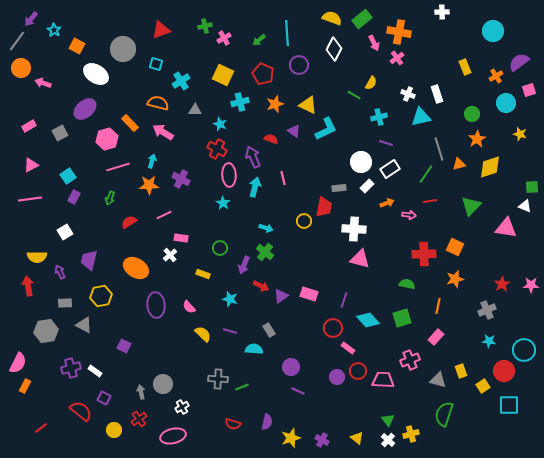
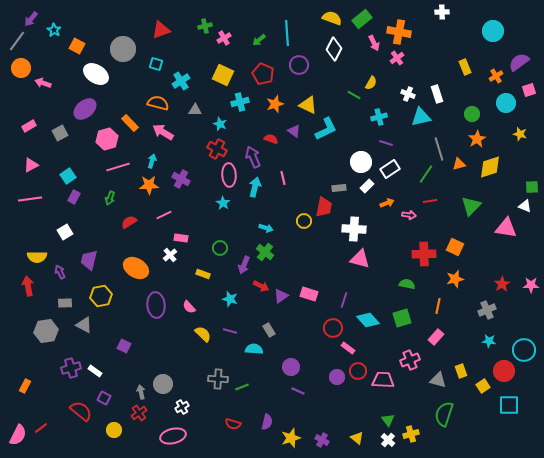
pink semicircle at (18, 363): moved 72 px down
red cross at (139, 419): moved 6 px up
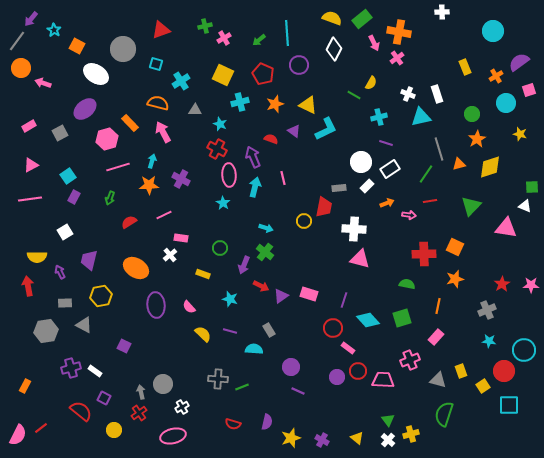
pink arrow at (163, 132): rotated 30 degrees clockwise
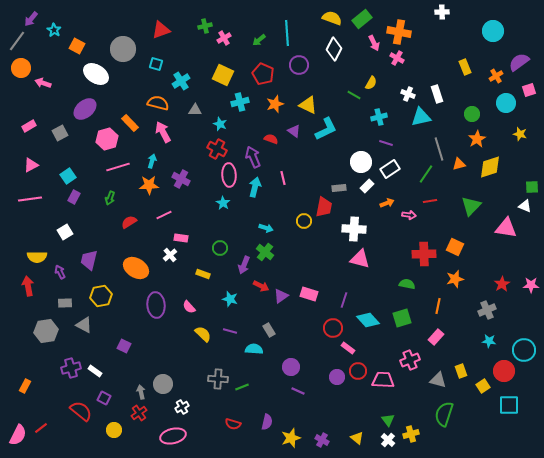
pink cross at (397, 58): rotated 24 degrees counterclockwise
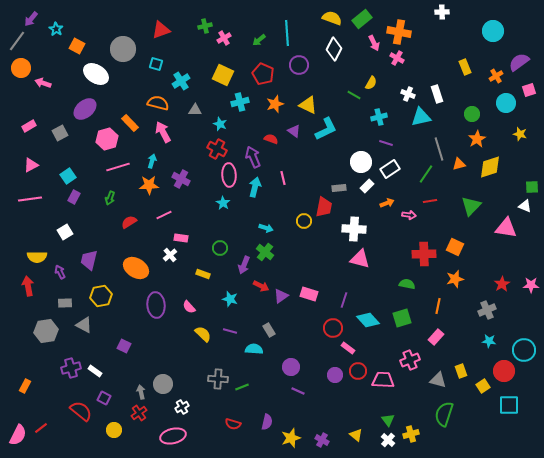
cyan star at (54, 30): moved 2 px right, 1 px up
purple circle at (337, 377): moved 2 px left, 2 px up
yellow triangle at (357, 438): moved 1 px left, 3 px up
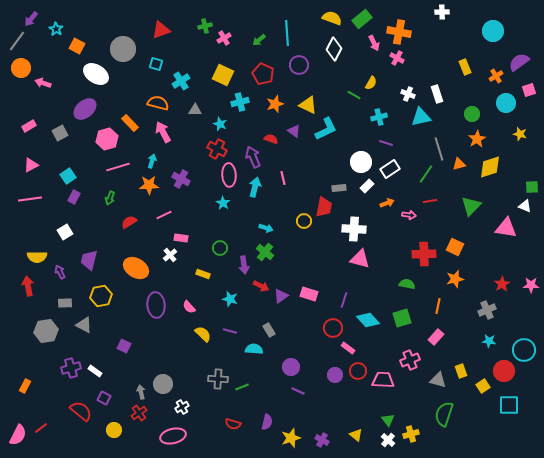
purple arrow at (244, 265): rotated 30 degrees counterclockwise
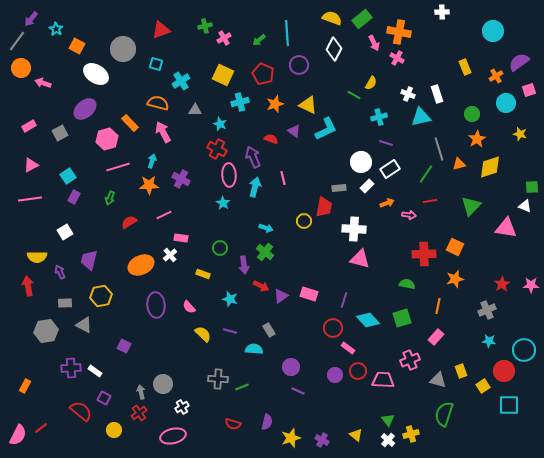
orange ellipse at (136, 268): moved 5 px right, 3 px up; rotated 55 degrees counterclockwise
purple cross at (71, 368): rotated 12 degrees clockwise
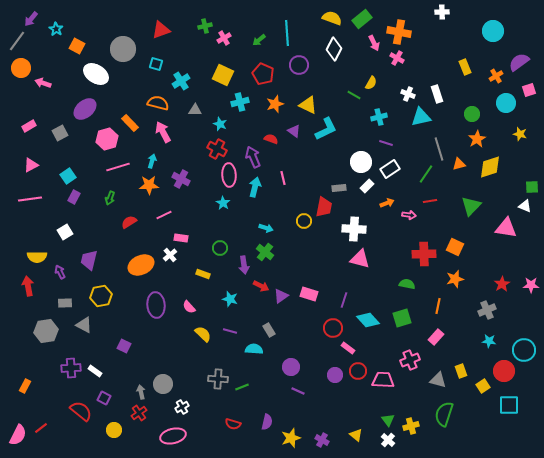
yellow cross at (411, 434): moved 8 px up
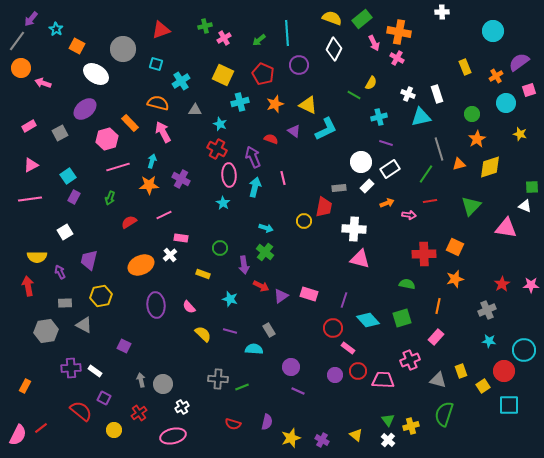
gray arrow at (141, 392): moved 12 px up
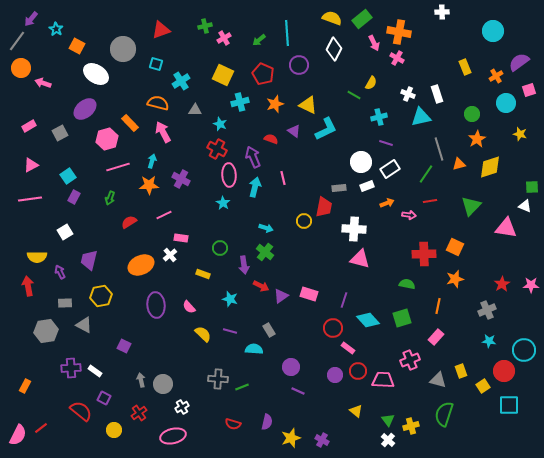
white rectangle at (367, 186): rotated 24 degrees clockwise
yellow triangle at (356, 435): moved 24 px up
